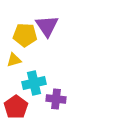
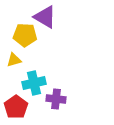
purple triangle: moved 2 px left, 9 px up; rotated 25 degrees counterclockwise
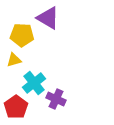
purple triangle: moved 3 px right, 1 px down
yellow pentagon: moved 3 px left
cyan cross: rotated 25 degrees counterclockwise
purple cross: rotated 18 degrees clockwise
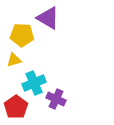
cyan cross: rotated 15 degrees clockwise
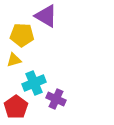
purple triangle: moved 2 px left, 2 px up
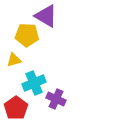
yellow pentagon: moved 5 px right
red pentagon: moved 1 px down
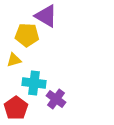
cyan cross: rotated 30 degrees clockwise
purple cross: rotated 12 degrees clockwise
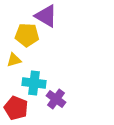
red pentagon: rotated 15 degrees counterclockwise
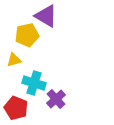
yellow pentagon: rotated 15 degrees counterclockwise
cyan cross: rotated 10 degrees clockwise
purple cross: rotated 12 degrees clockwise
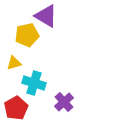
yellow triangle: moved 3 px down
purple cross: moved 8 px right, 3 px down
red pentagon: rotated 20 degrees clockwise
